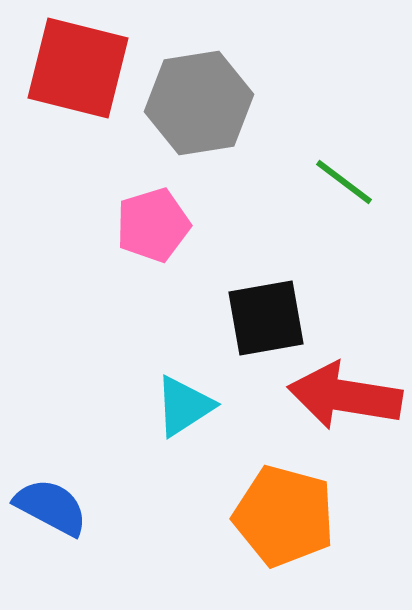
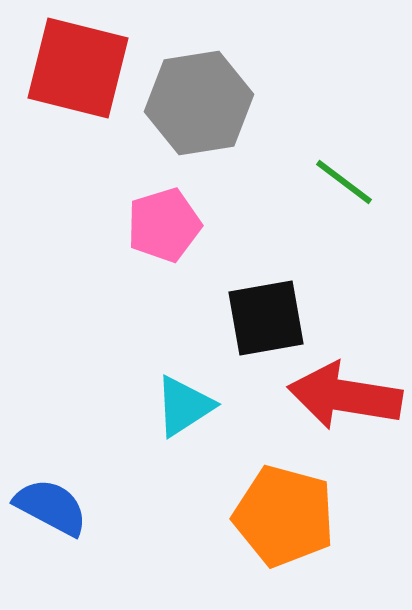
pink pentagon: moved 11 px right
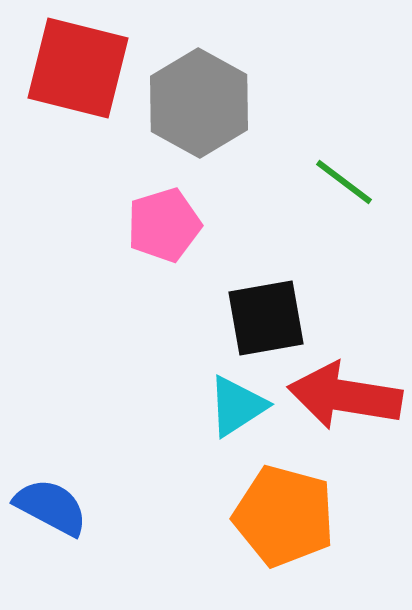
gray hexagon: rotated 22 degrees counterclockwise
cyan triangle: moved 53 px right
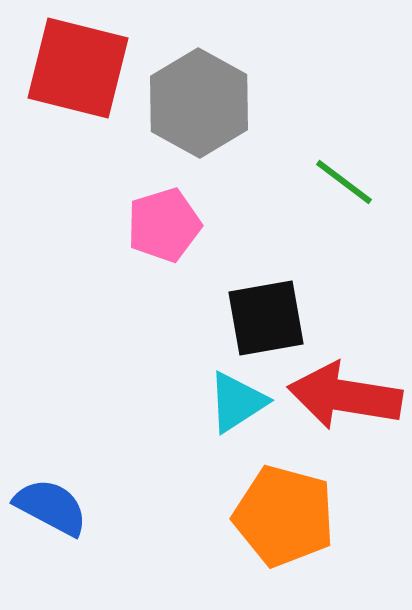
cyan triangle: moved 4 px up
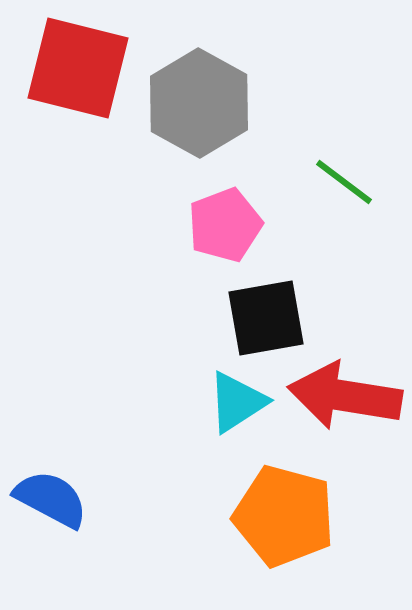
pink pentagon: moved 61 px right; rotated 4 degrees counterclockwise
blue semicircle: moved 8 px up
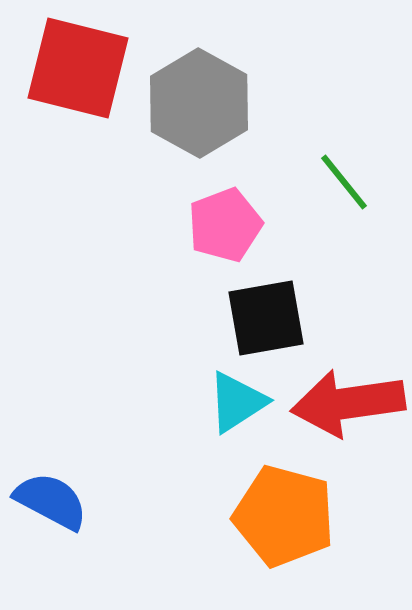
green line: rotated 14 degrees clockwise
red arrow: moved 3 px right, 7 px down; rotated 17 degrees counterclockwise
blue semicircle: moved 2 px down
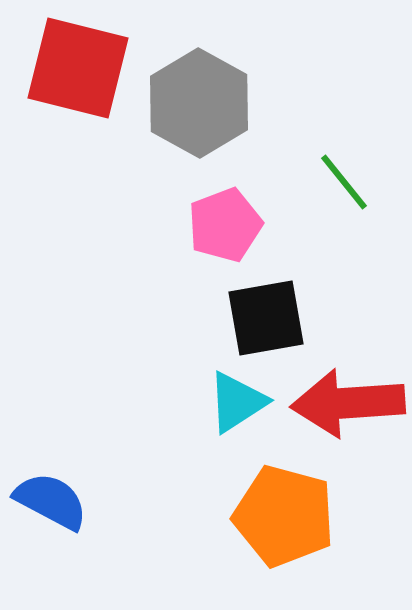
red arrow: rotated 4 degrees clockwise
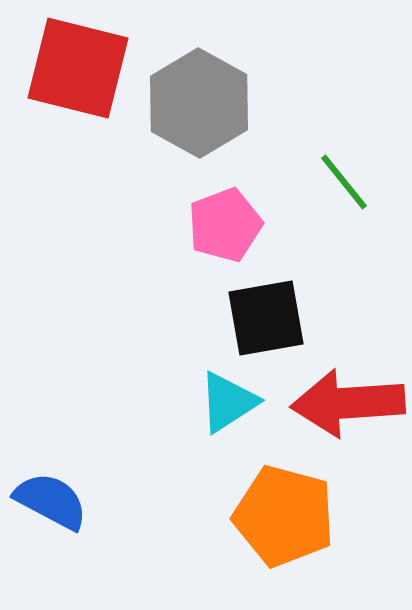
cyan triangle: moved 9 px left
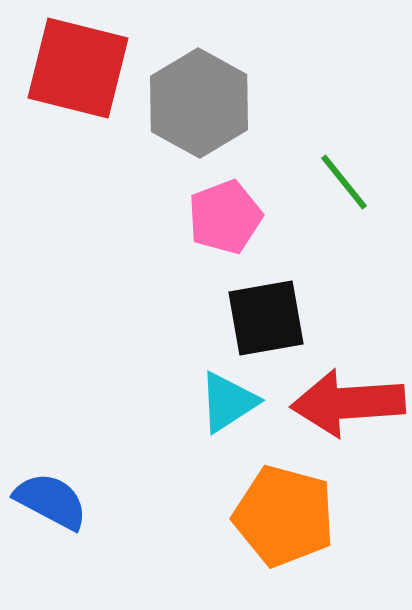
pink pentagon: moved 8 px up
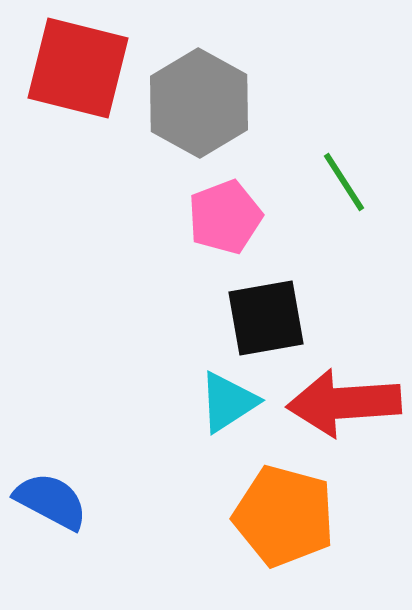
green line: rotated 6 degrees clockwise
red arrow: moved 4 px left
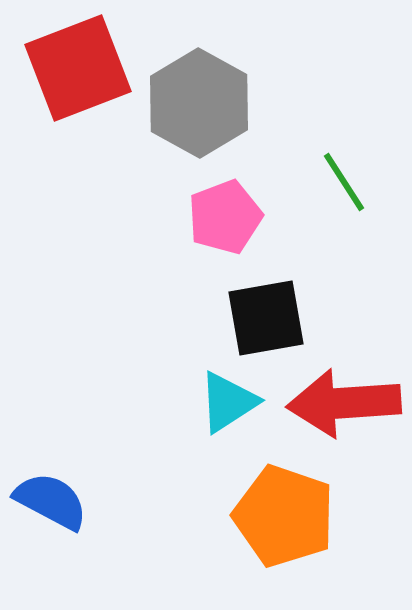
red square: rotated 35 degrees counterclockwise
orange pentagon: rotated 4 degrees clockwise
